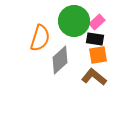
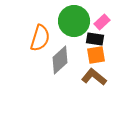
pink rectangle: moved 5 px right
orange square: moved 2 px left
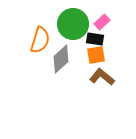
green circle: moved 1 px left, 3 px down
orange semicircle: moved 2 px down
gray diamond: moved 1 px right, 1 px up
brown L-shape: moved 8 px right
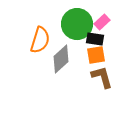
green circle: moved 4 px right
brown L-shape: rotated 35 degrees clockwise
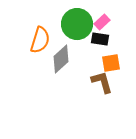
black rectangle: moved 5 px right
orange square: moved 15 px right, 8 px down
brown L-shape: moved 5 px down
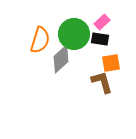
green circle: moved 3 px left, 10 px down
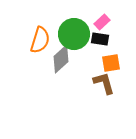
brown L-shape: moved 2 px right, 1 px down
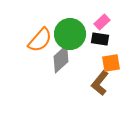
green circle: moved 4 px left
orange semicircle: rotated 24 degrees clockwise
brown L-shape: moved 4 px left; rotated 125 degrees counterclockwise
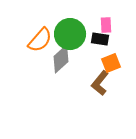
pink rectangle: moved 4 px right, 3 px down; rotated 49 degrees counterclockwise
orange square: rotated 12 degrees counterclockwise
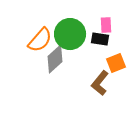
gray diamond: moved 6 px left
orange square: moved 5 px right
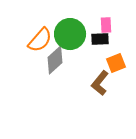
black rectangle: rotated 12 degrees counterclockwise
gray diamond: moved 1 px down
